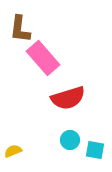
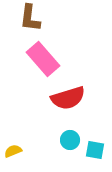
brown L-shape: moved 10 px right, 11 px up
pink rectangle: moved 1 px down
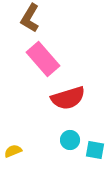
brown L-shape: rotated 24 degrees clockwise
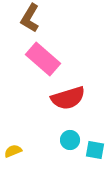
pink rectangle: rotated 8 degrees counterclockwise
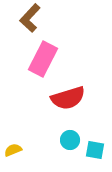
brown L-shape: rotated 12 degrees clockwise
pink rectangle: rotated 76 degrees clockwise
yellow semicircle: moved 1 px up
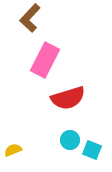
pink rectangle: moved 2 px right, 1 px down
cyan square: moved 3 px left; rotated 12 degrees clockwise
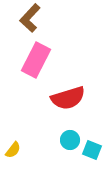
pink rectangle: moved 9 px left
yellow semicircle: rotated 150 degrees clockwise
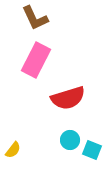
brown L-shape: moved 5 px right; rotated 68 degrees counterclockwise
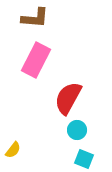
brown L-shape: rotated 60 degrees counterclockwise
red semicircle: rotated 136 degrees clockwise
cyan circle: moved 7 px right, 10 px up
cyan square: moved 8 px left, 9 px down
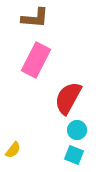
cyan square: moved 10 px left, 4 px up
